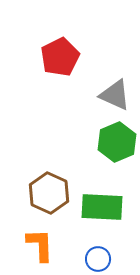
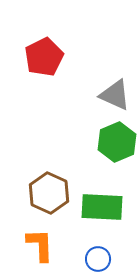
red pentagon: moved 16 px left
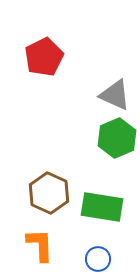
green hexagon: moved 4 px up
green rectangle: rotated 6 degrees clockwise
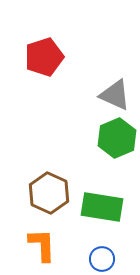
red pentagon: rotated 9 degrees clockwise
orange L-shape: moved 2 px right
blue circle: moved 4 px right
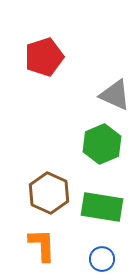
green hexagon: moved 15 px left, 6 px down
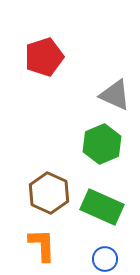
green rectangle: rotated 15 degrees clockwise
blue circle: moved 3 px right
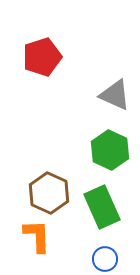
red pentagon: moved 2 px left
green hexagon: moved 8 px right, 6 px down; rotated 12 degrees counterclockwise
green rectangle: rotated 42 degrees clockwise
orange L-shape: moved 5 px left, 9 px up
